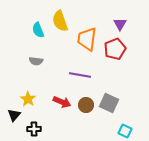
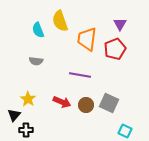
black cross: moved 8 px left, 1 px down
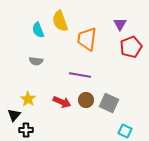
red pentagon: moved 16 px right, 2 px up
brown circle: moved 5 px up
